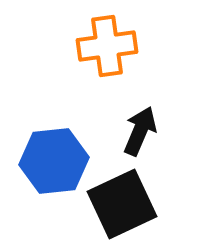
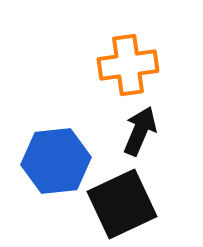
orange cross: moved 21 px right, 19 px down
blue hexagon: moved 2 px right
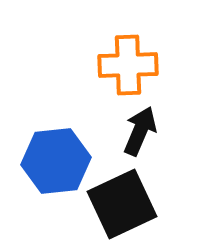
orange cross: rotated 6 degrees clockwise
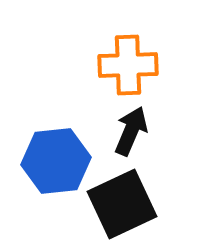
black arrow: moved 9 px left
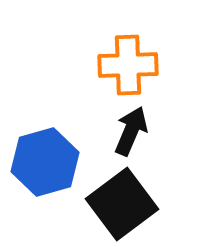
blue hexagon: moved 11 px left, 1 px down; rotated 10 degrees counterclockwise
black square: rotated 12 degrees counterclockwise
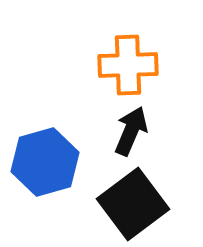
black square: moved 11 px right
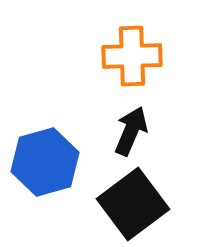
orange cross: moved 4 px right, 9 px up
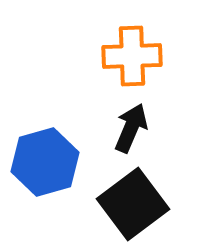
black arrow: moved 3 px up
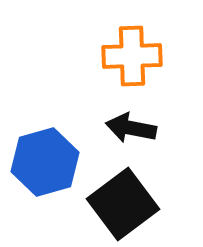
black arrow: rotated 102 degrees counterclockwise
black square: moved 10 px left
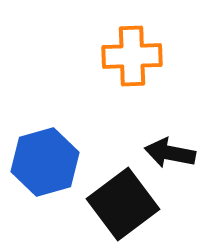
black arrow: moved 39 px right, 25 px down
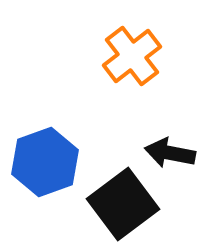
orange cross: rotated 36 degrees counterclockwise
blue hexagon: rotated 4 degrees counterclockwise
